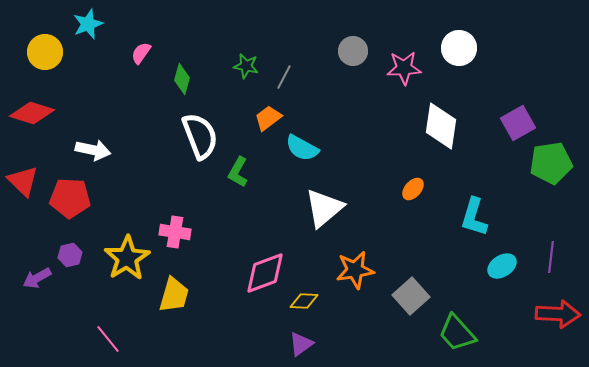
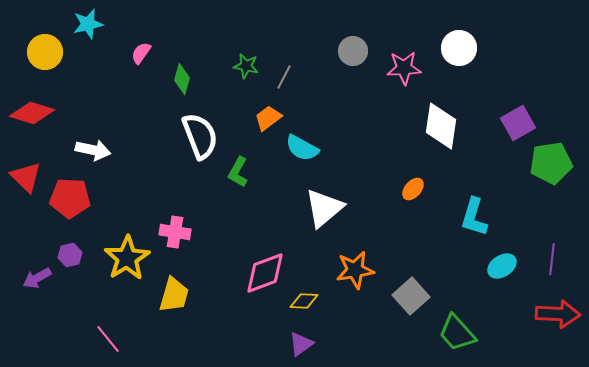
cyan star: rotated 8 degrees clockwise
red triangle: moved 3 px right, 4 px up
purple line: moved 1 px right, 2 px down
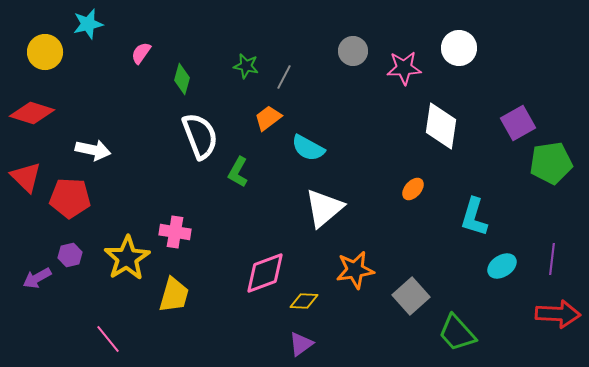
cyan semicircle: moved 6 px right
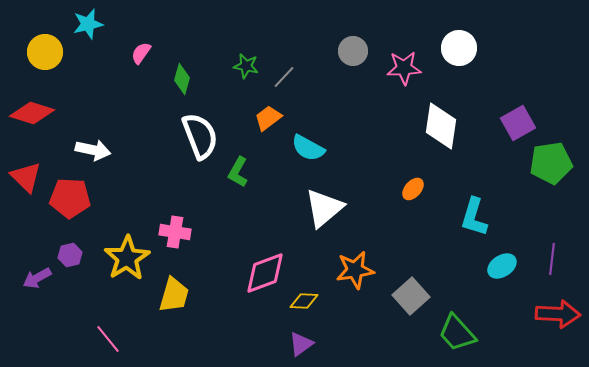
gray line: rotated 15 degrees clockwise
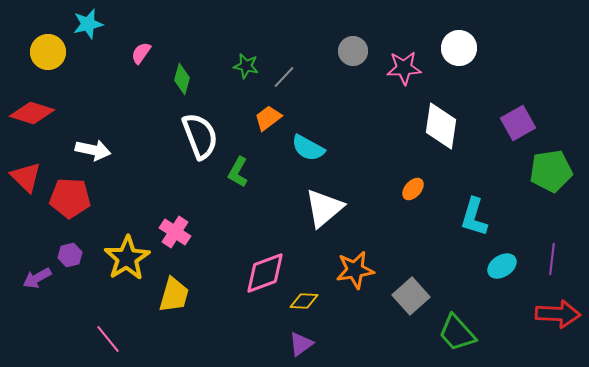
yellow circle: moved 3 px right
green pentagon: moved 8 px down
pink cross: rotated 24 degrees clockwise
